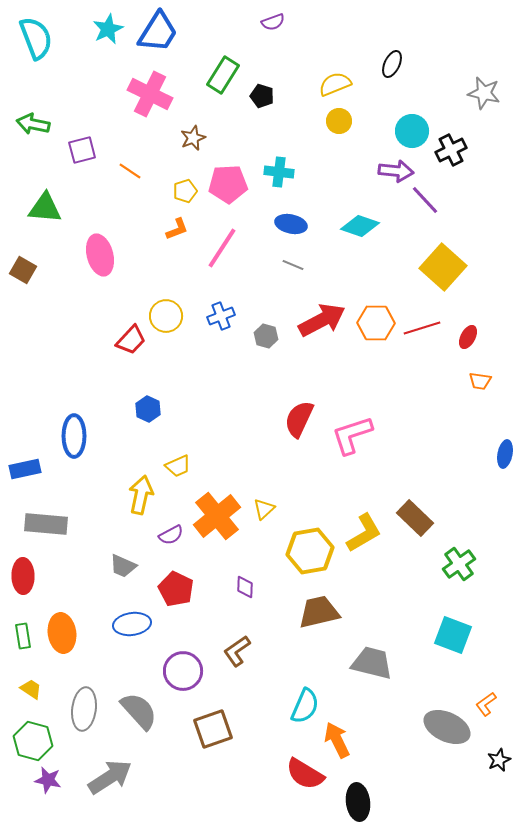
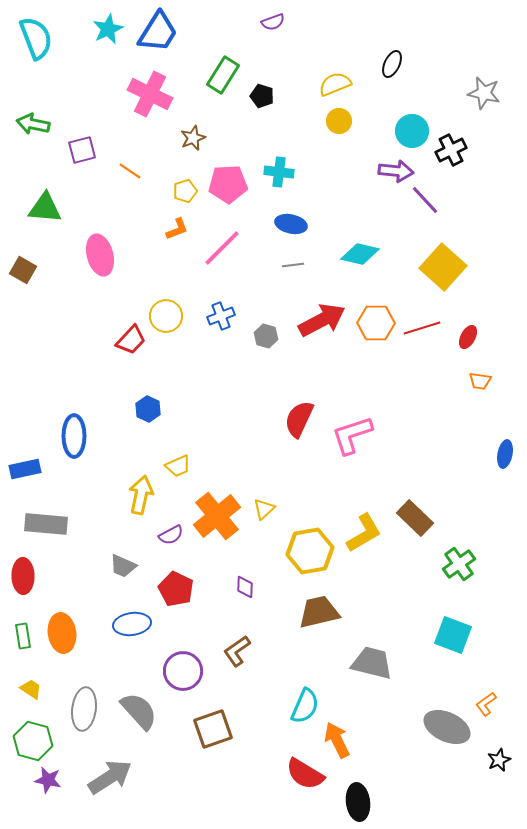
cyan diamond at (360, 226): moved 28 px down; rotated 6 degrees counterclockwise
pink line at (222, 248): rotated 12 degrees clockwise
gray line at (293, 265): rotated 30 degrees counterclockwise
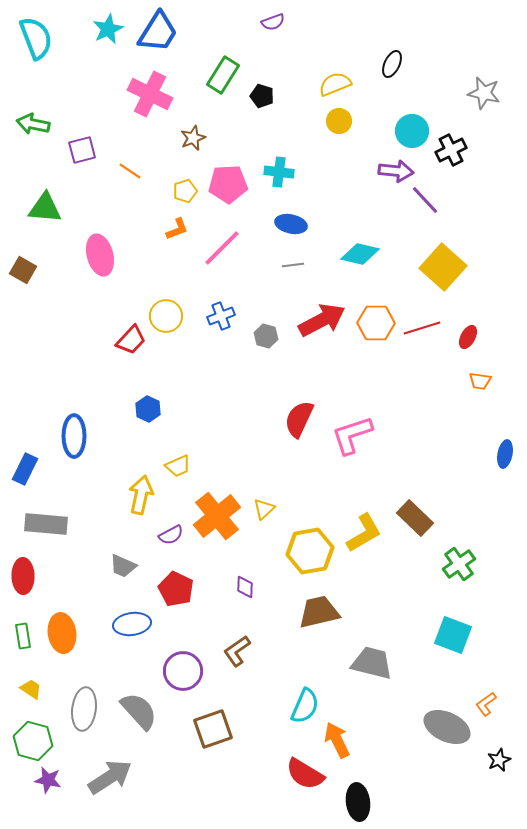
blue rectangle at (25, 469): rotated 52 degrees counterclockwise
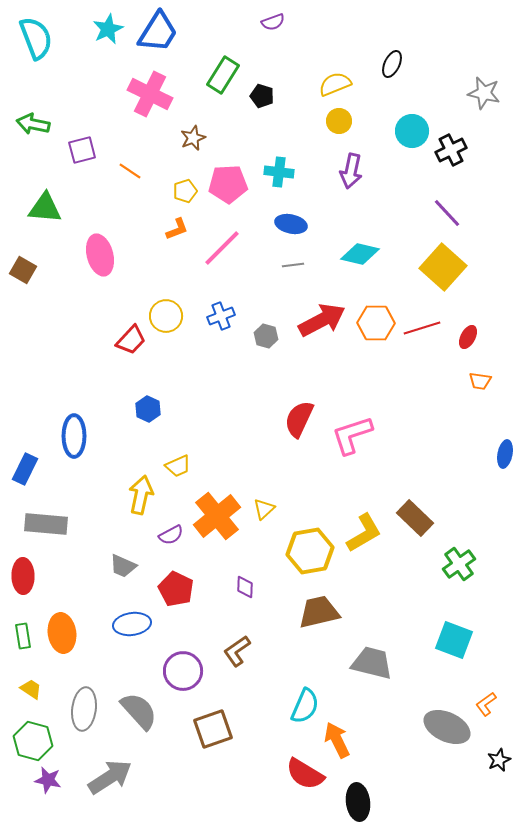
purple arrow at (396, 171): moved 45 px left; rotated 96 degrees clockwise
purple line at (425, 200): moved 22 px right, 13 px down
cyan square at (453, 635): moved 1 px right, 5 px down
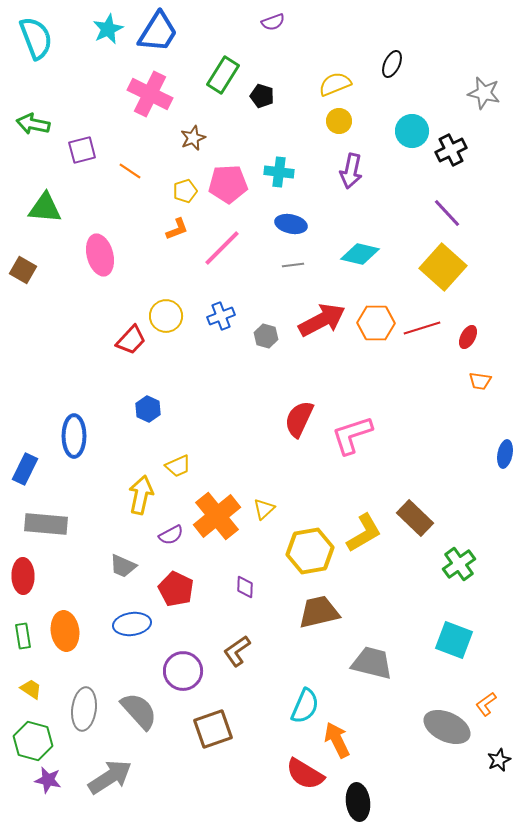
orange ellipse at (62, 633): moved 3 px right, 2 px up
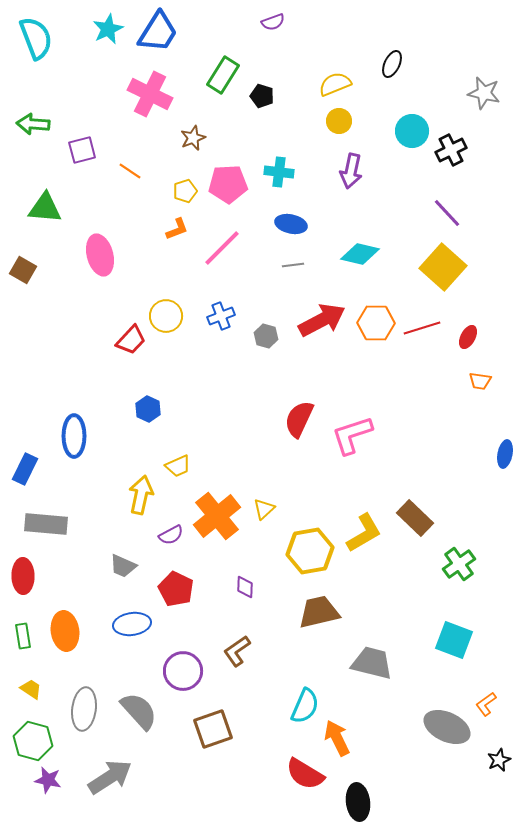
green arrow at (33, 124): rotated 8 degrees counterclockwise
orange arrow at (337, 740): moved 2 px up
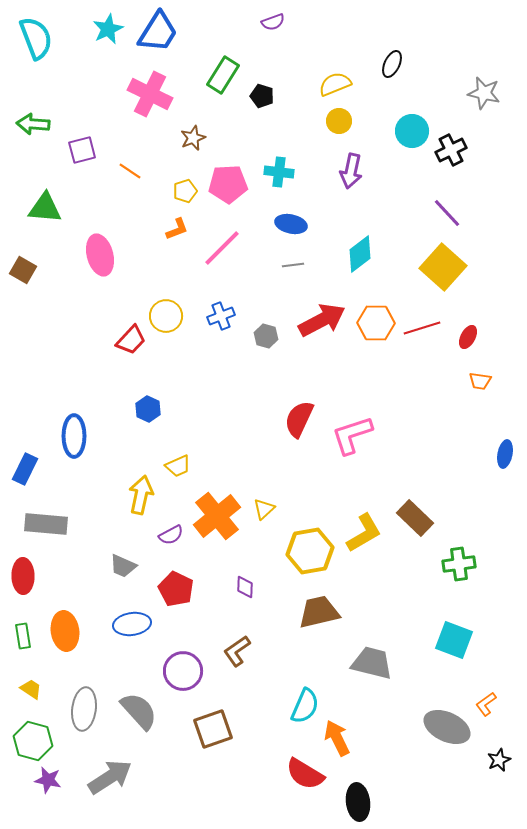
cyan diamond at (360, 254): rotated 51 degrees counterclockwise
green cross at (459, 564): rotated 28 degrees clockwise
